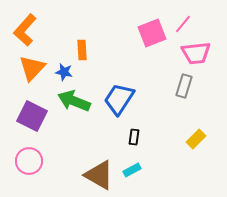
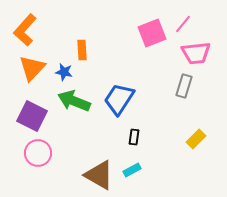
pink circle: moved 9 px right, 8 px up
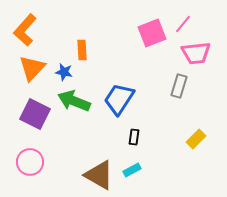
gray rectangle: moved 5 px left
purple square: moved 3 px right, 2 px up
pink circle: moved 8 px left, 9 px down
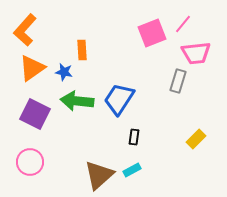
orange triangle: rotated 12 degrees clockwise
gray rectangle: moved 1 px left, 5 px up
green arrow: moved 3 px right; rotated 16 degrees counterclockwise
brown triangle: rotated 48 degrees clockwise
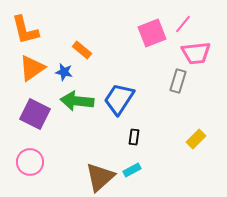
orange L-shape: rotated 56 degrees counterclockwise
orange rectangle: rotated 48 degrees counterclockwise
brown triangle: moved 1 px right, 2 px down
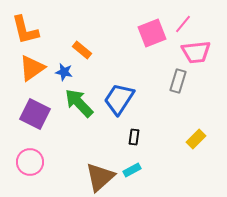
pink trapezoid: moved 1 px up
green arrow: moved 2 px right, 2 px down; rotated 40 degrees clockwise
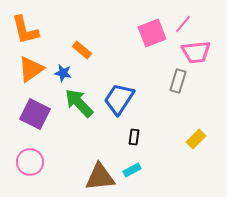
orange triangle: moved 1 px left, 1 px down
blue star: moved 1 px left, 1 px down
brown triangle: rotated 36 degrees clockwise
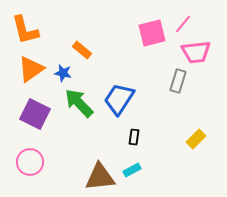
pink square: rotated 8 degrees clockwise
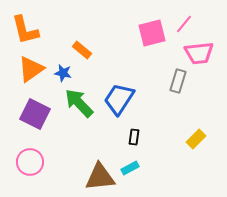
pink line: moved 1 px right
pink trapezoid: moved 3 px right, 1 px down
cyan rectangle: moved 2 px left, 2 px up
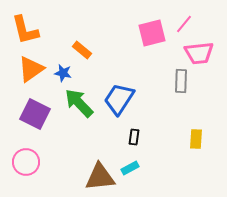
gray rectangle: moved 3 px right; rotated 15 degrees counterclockwise
yellow rectangle: rotated 42 degrees counterclockwise
pink circle: moved 4 px left
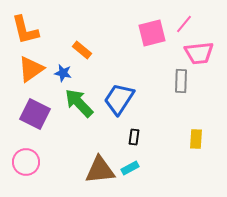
brown triangle: moved 7 px up
